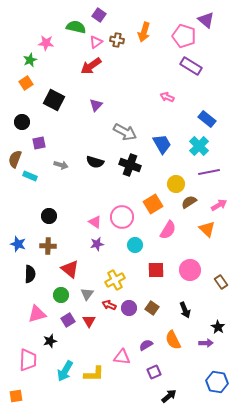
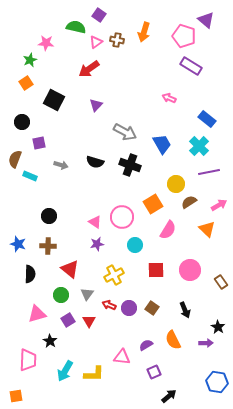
red arrow at (91, 66): moved 2 px left, 3 px down
pink arrow at (167, 97): moved 2 px right, 1 px down
yellow cross at (115, 280): moved 1 px left, 5 px up
black star at (50, 341): rotated 24 degrees counterclockwise
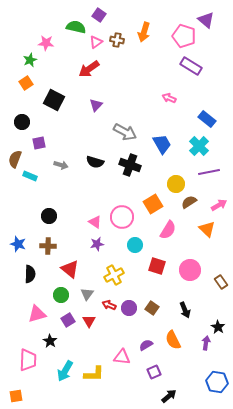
red square at (156, 270): moved 1 px right, 4 px up; rotated 18 degrees clockwise
purple arrow at (206, 343): rotated 80 degrees counterclockwise
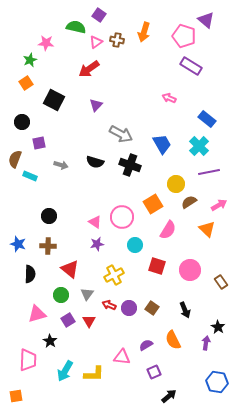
gray arrow at (125, 132): moved 4 px left, 2 px down
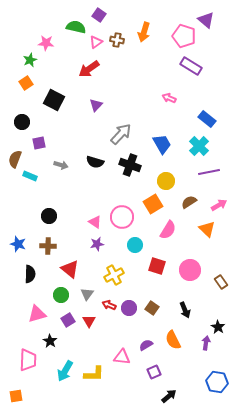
gray arrow at (121, 134): rotated 75 degrees counterclockwise
yellow circle at (176, 184): moved 10 px left, 3 px up
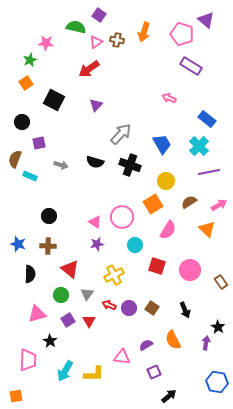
pink pentagon at (184, 36): moved 2 px left, 2 px up
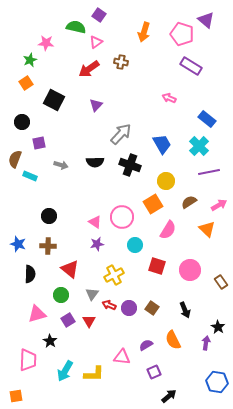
brown cross at (117, 40): moved 4 px right, 22 px down
black semicircle at (95, 162): rotated 18 degrees counterclockwise
gray triangle at (87, 294): moved 5 px right
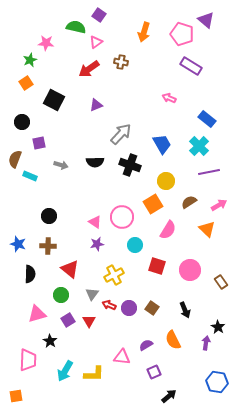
purple triangle at (96, 105): rotated 24 degrees clockwise
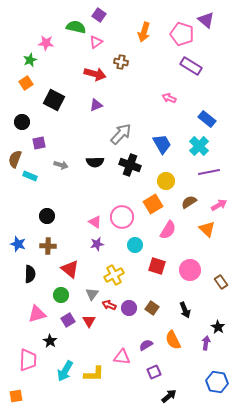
red arrow at (89, 69): moved 6 px right, 5 px down; rotated 130 degrees counterclockwise
black circle at (49, 216): moved 2 px left
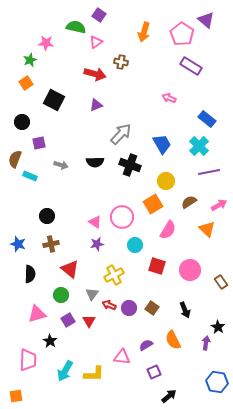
pink pentagon at (182, 34): rotated 15 degrees clockwise
brown cross at (48, 246): moved 3 px right, 2 px up; rotated 14 degrees counterclockwise
